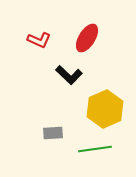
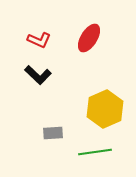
red ellipse: moved 2 px right
black L-shape: moved 31 px left
green line: moved 3 px down
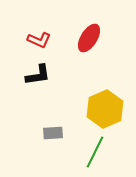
black L-shape: rotated 52 degrees counterclockwise
green line: rotated 56 degrees counterclockwise
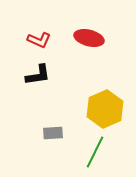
red ellipse: rotated 72 degrees clockwise
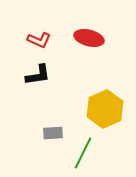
green line: moved 12 px left, 1 px down
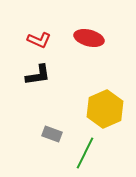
gray rectangle: moved 1 px left, 1 px down; rotated 24 degrees clockwise
green line: moved 2 px right
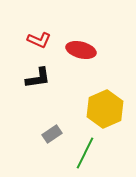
red ellipse: moved 8 px left, 12 px down
black L-shape: moved 3 px down
gray rectangle: rotated 54 degrees counterclockwise
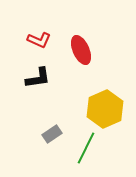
red ellipse: rotated 52 degrees clockwise
green line: moved 1 px right, 5 px up
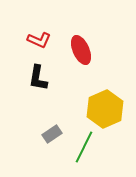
black L-shape: rotated 108 degrees clockwise
green line: moved 2 px left, 1 px up
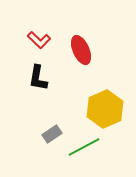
red L-shape: rotated 20 degrees clockwise
green line: rotated 36 degrees clockwise
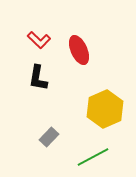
red ellipse: moved 2 px left
gray rectangle: moved 3 px left, 3 px down; rotated 12 degrees counterclockwise
green line: moved 9 px right, 10 px down
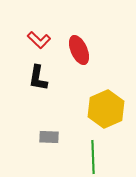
yellow hexagon: moved 1 px right
gray rectangle: rotated 48 degrees clockwise
green line: rotated 64 degrees counterclockwise
